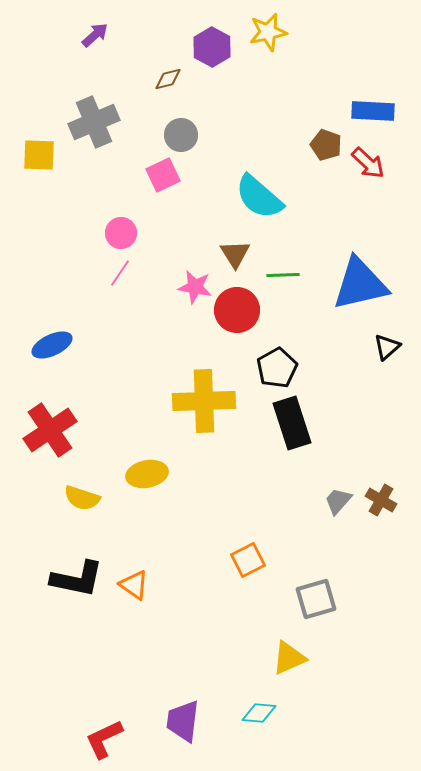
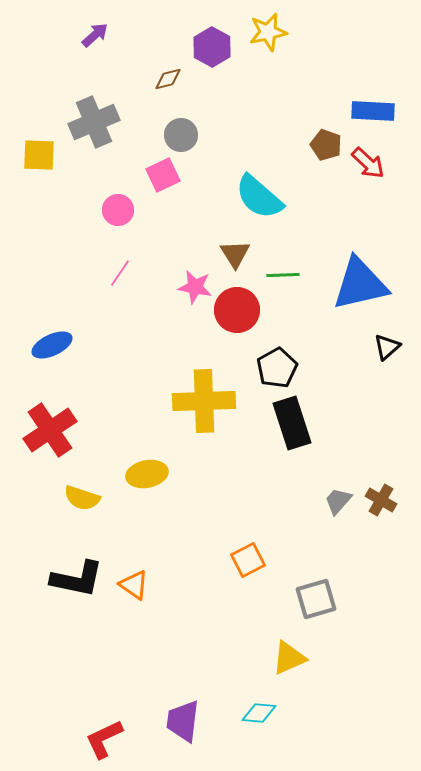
pink circle: moved 3 px left, 23 px up
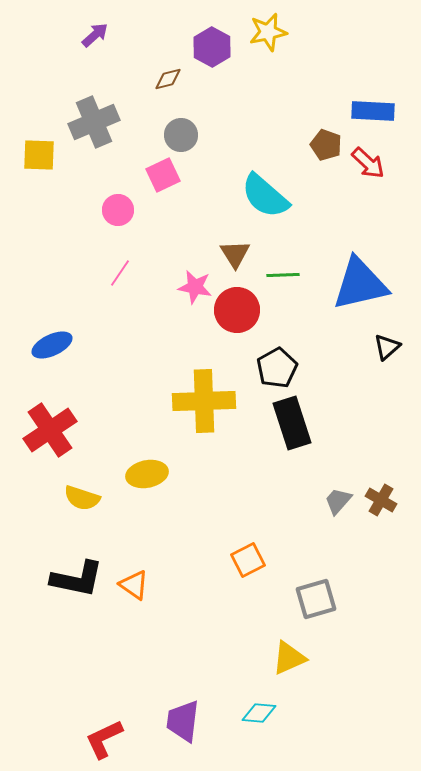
cyan semicircle: moved 6 px right, 1 px up
